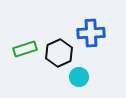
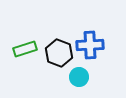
blue cross: moved 1 px left, 12 px down
black hexagon: rotated 16 degrees counterclockwise
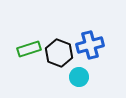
blue cross: rotated 12 degrees counterclockwise
green rectangle: moved 4 px right
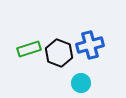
cyan circle: moved 2 px right, 6 px down
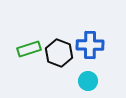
blue cross: rotated 16 degrees clockwise
cyan circle: moved 7 px right, 2 px up
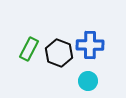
green rectangle: rotated 45 degrees counterclockwise
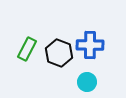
green rectangle: moved 2 px left
cyan circle: moved 1 px left, 1 px down
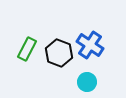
blue cross: rotated 32 degrees clockwise
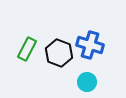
blue cross: rotated 16 degrees counterclockwise
